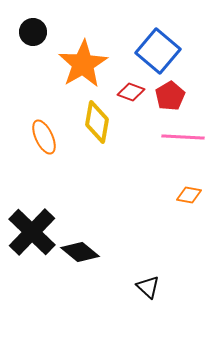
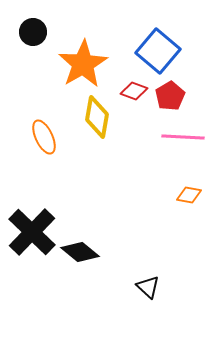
red diamond: moved 3 px right, 1 px up
yellow diamond: moved 5 px up
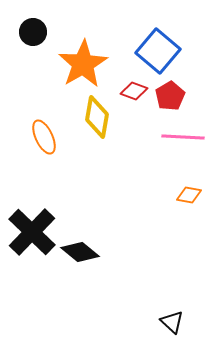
black triangle: moved 24 px right, 35 px down
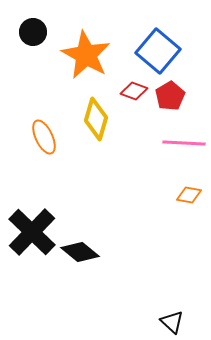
orange star: moved 3 px right, 9 px up; rotated 12 degrees counterclockwise
yellow diamond: moved 1 px left, 2 px down; rotated 6 degrees clockwise
pink line: moved 1 px right, 6 px down
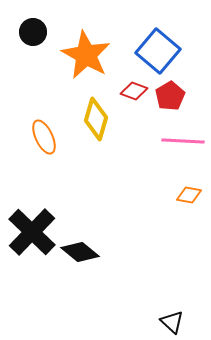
pink line: moved 1 px left, 2 px up
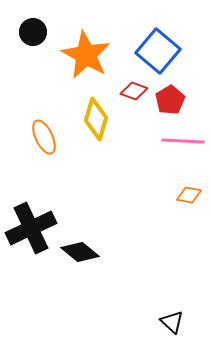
red pentagon: moved 4 px down
black cross: moved 1 px left, 4 px up; rotated 21 degrees clockwise
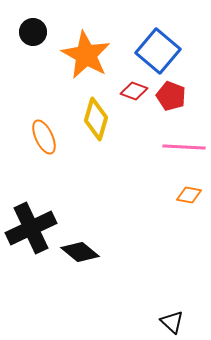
red pentagon: moved 1 px right, 4 px up; rotated 20 degrees counterclockwise
pink line: moved 1 px right, 6 px down
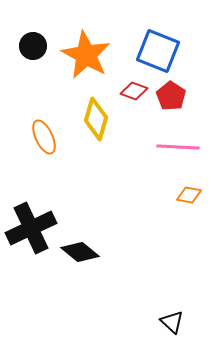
black circle: moved 14 px down
blue square: rotated 18 degrees counterclockwise
red pentagon: rotated 12 degrees clockwise
pink line: moved 6 px left
